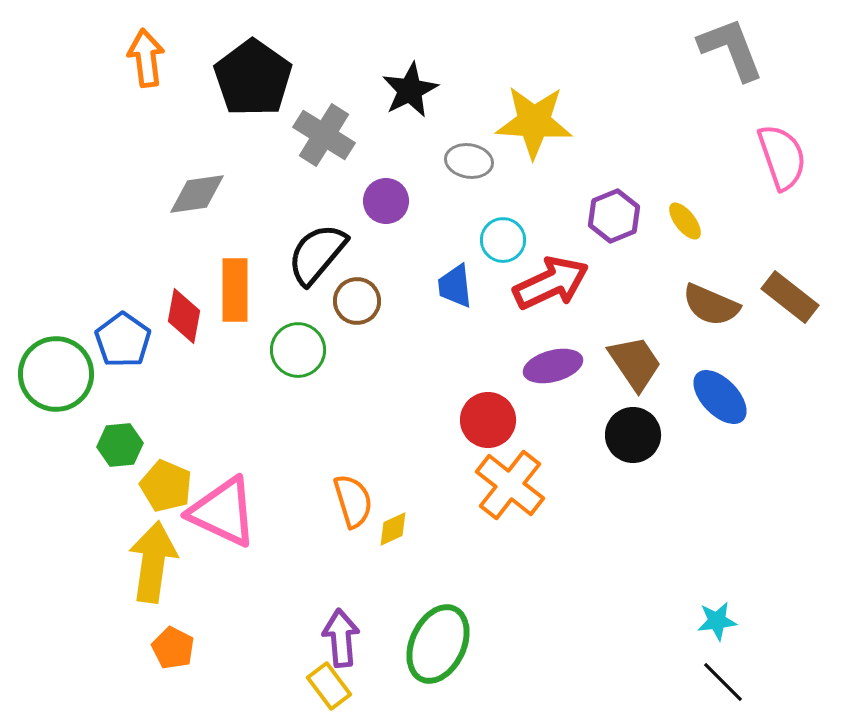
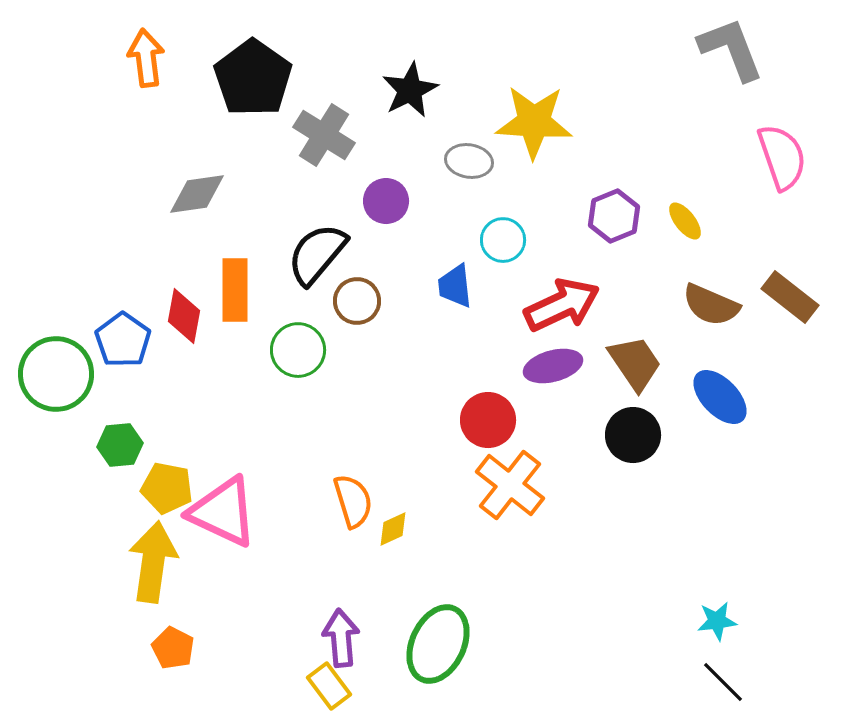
red arrow at (551, 283): moved 11 px right, 22 px down
yellow pentagon at (166, 486): moved 1 px right, 2 px down; rotated 12 degrees counterclockwise
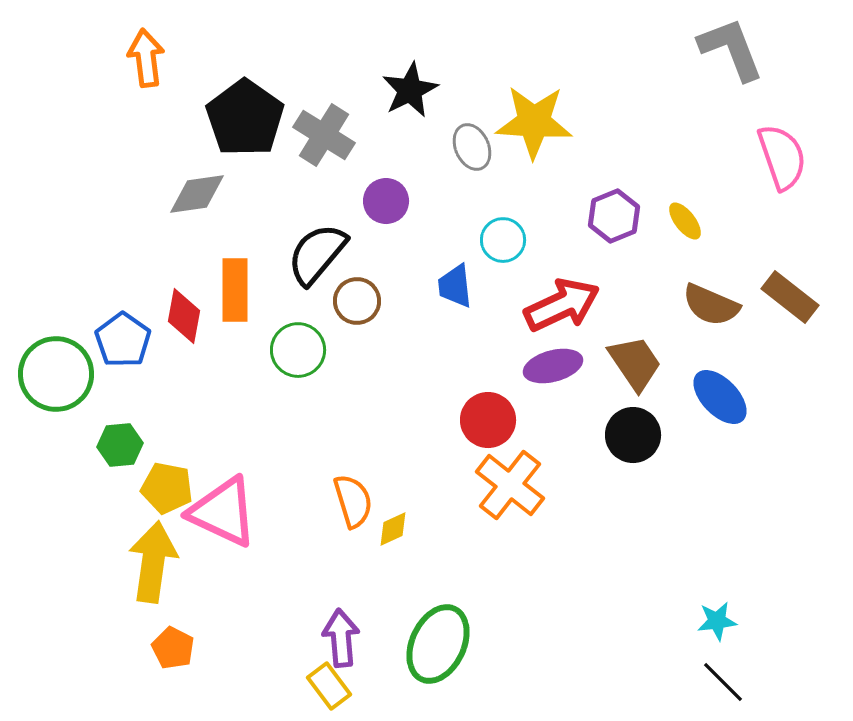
black pentagon at (253, 78): moved 8 px left, 40 px down
gray ellipse at (469, 161): moved 3 px right, 14 px up; rotated 57 degrees clockwise
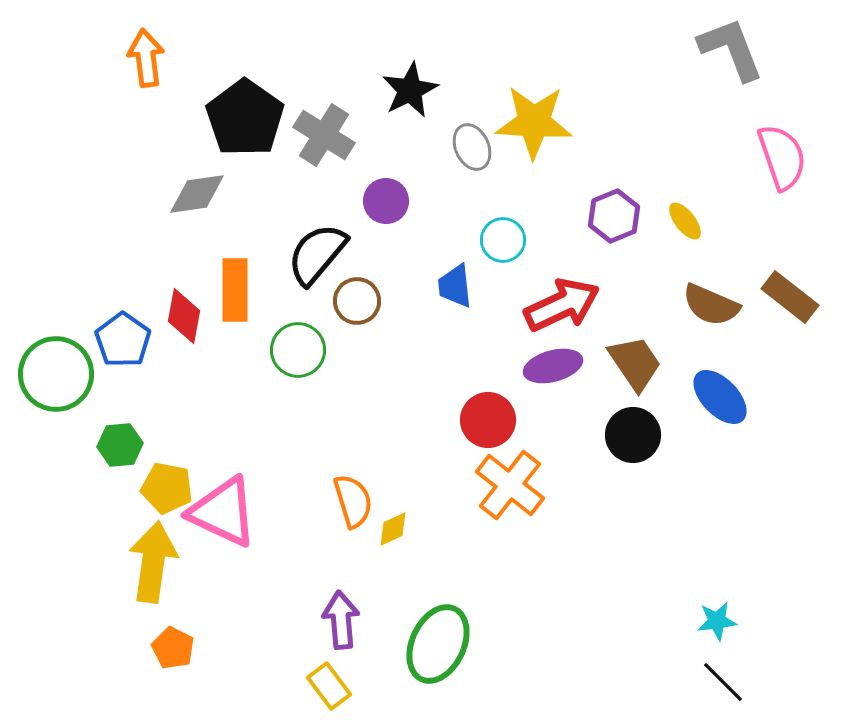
purple arrow at (341, 638): moved 18 px up
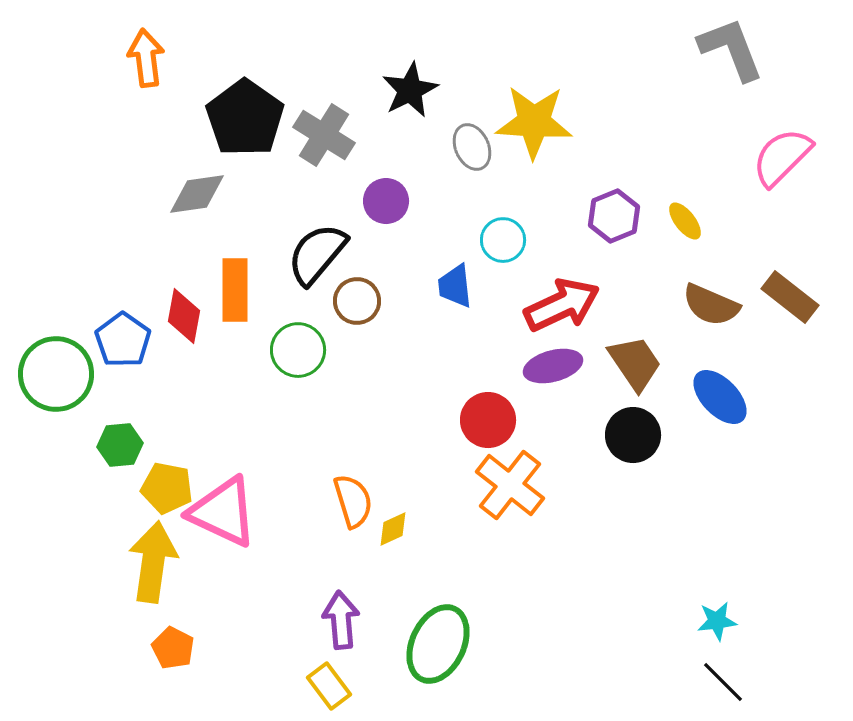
pink semicircle at (782, 157): rotated 116 degrees counterclockwise
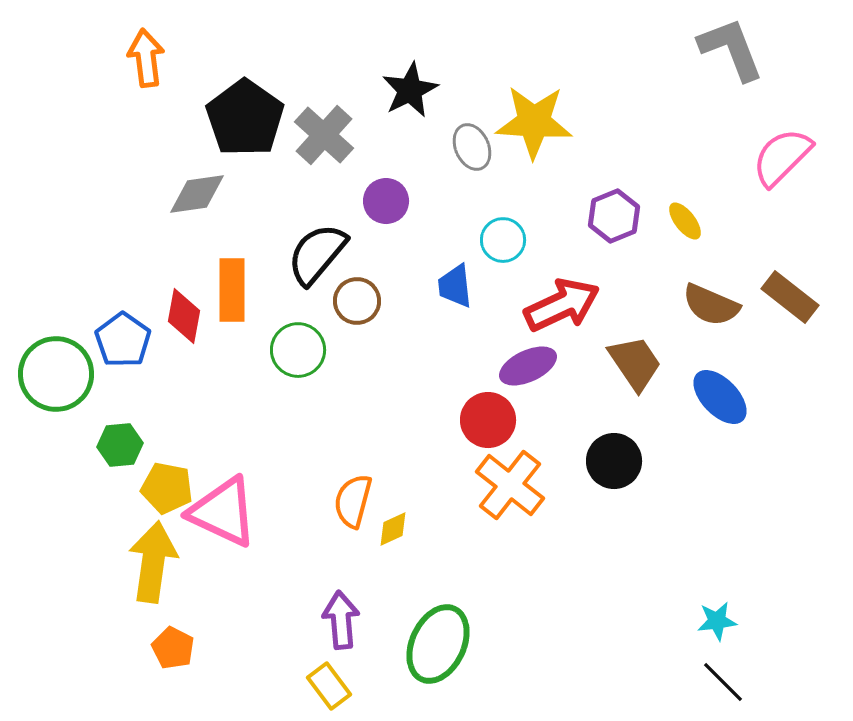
gray cross at (324, 135): rotated 10 degrees clockwise
orange rectangle at (235, 290): moved 3 px left
purple ellipse at (553, 366): moved 25 px left; rotated 10 degrees counterclockwise
black circle at (633, 435): moved 19 px left, 26 px down
orange semicircle at (353, 501): rotated 148 degrees counterclockwise
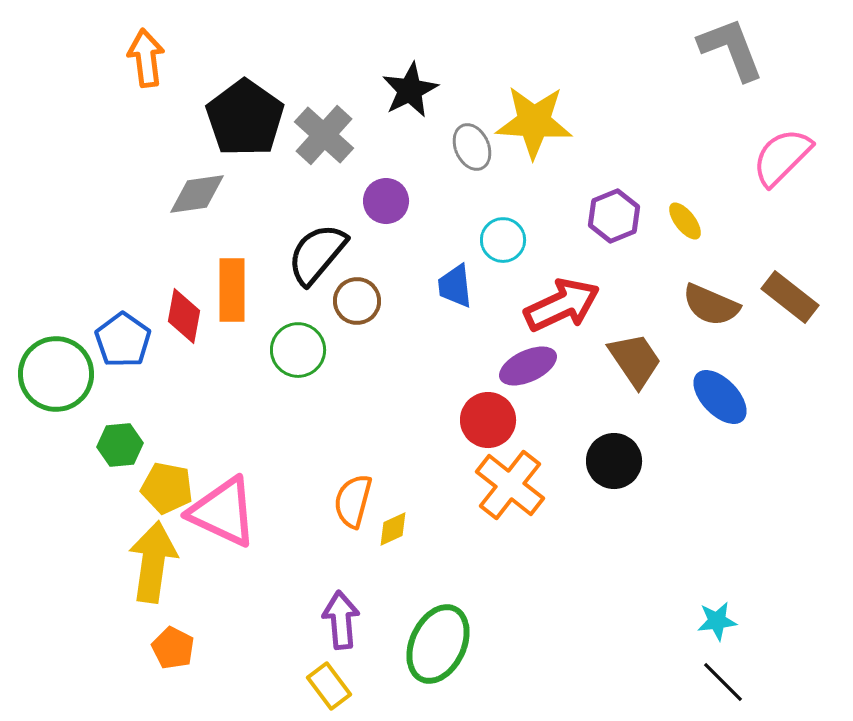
brown trapezoid at (635, 363): moved 3 px up
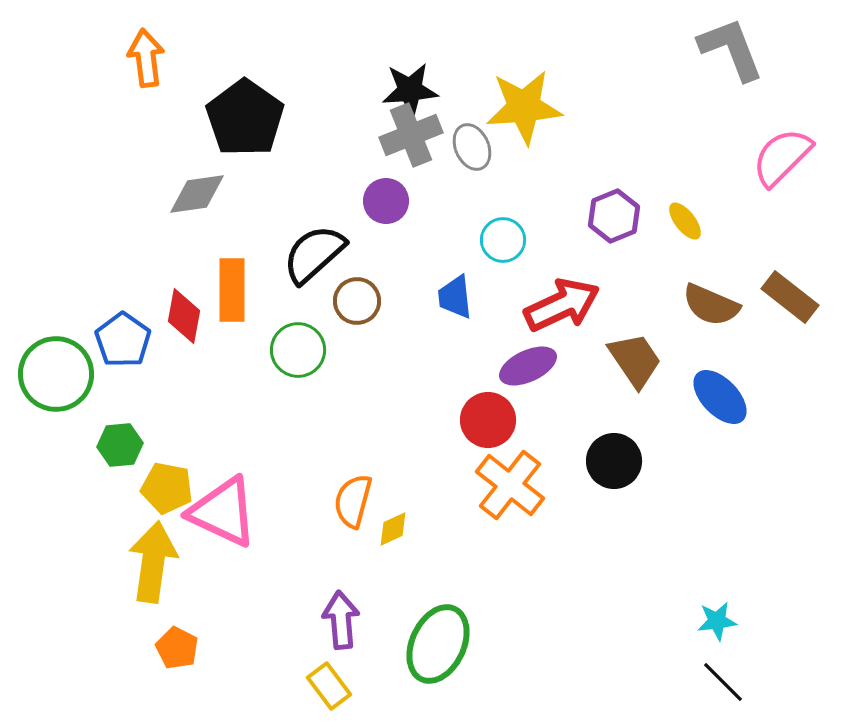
black star at (410, 90): rotated 22 degrees clockwise
yellow star at (534, 122): moved 10 px left, 15 px up; rotated 8 degrees counterclockwise
gray cross at (324, 135): moved 87 px right; rotated 26 degrees clockwise
black semicircle at (317, 254): moved 3 px left; rotated 8 degrees clockwise
blue trapezoid at (455, 286): moved 11 px down
orange pentagon at (173, 648): moved 4 px right
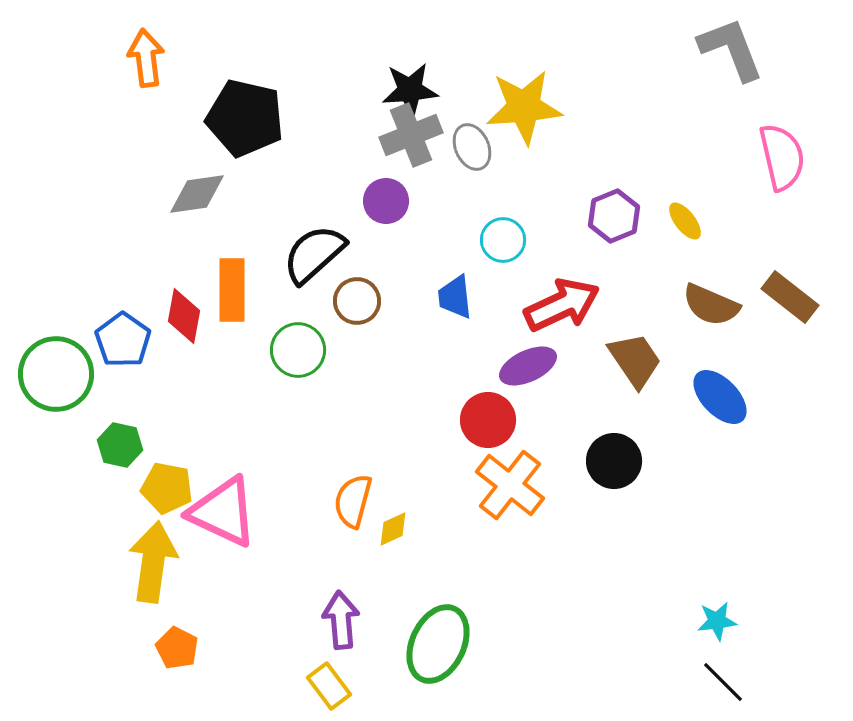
black pentagon at (245, 118): rotated 22 degrees counterclockwise
pink semicircle at (782, 157): rotated 122 degrees clockwise
green hexagon at (120, 445): rotated 18 degrees clockwise
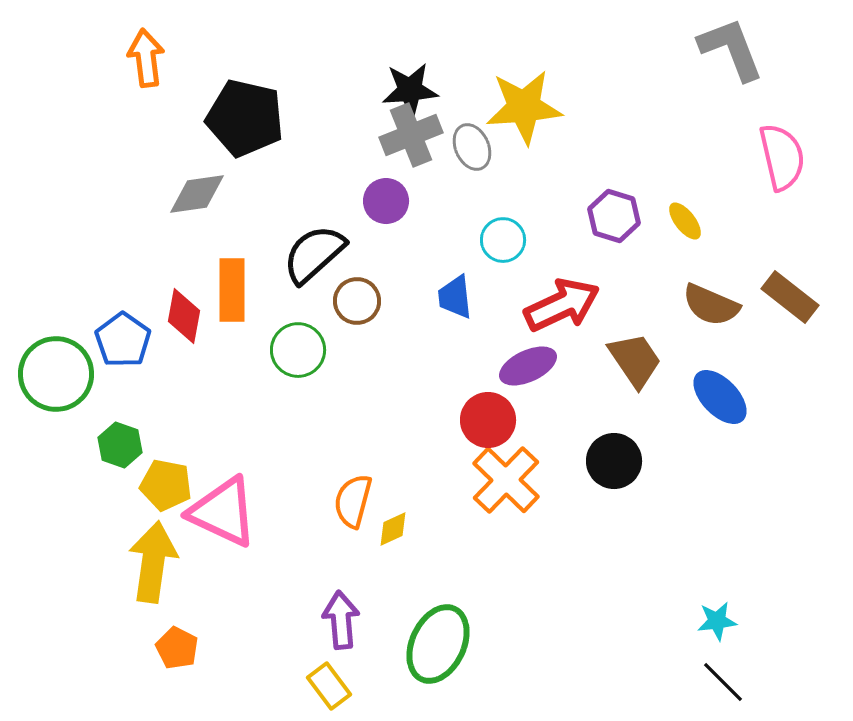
purple hexagon at (614, 216): rotated 21 degrees counterclockwise
green hexagon at (120, 445): rotated 6 degrees clockwise
orange cross at (510, 485): moved 4 px left, 5 px up; rotated 6 degrees clockwise
yellow pentagon at (167, 488): moved 1 px left, 3 px up
